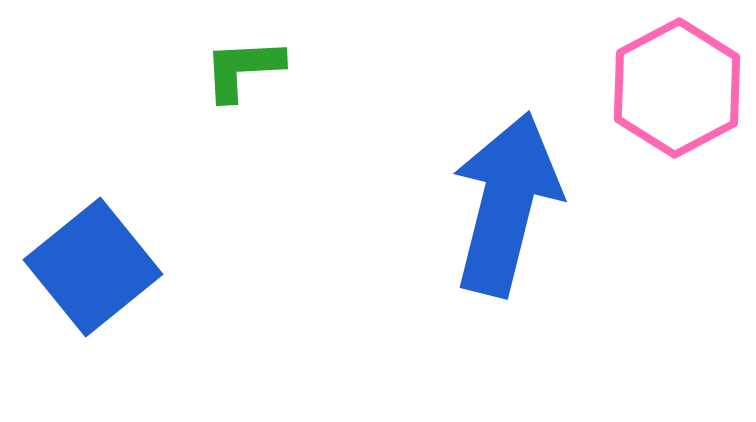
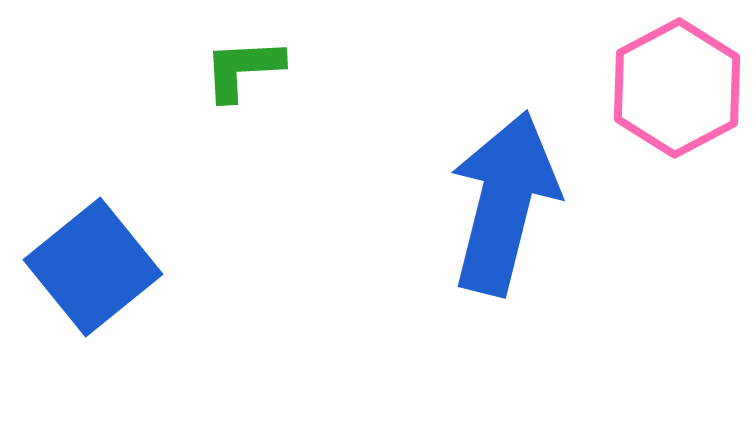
blue arrow: moved 2 px left, 1 px up
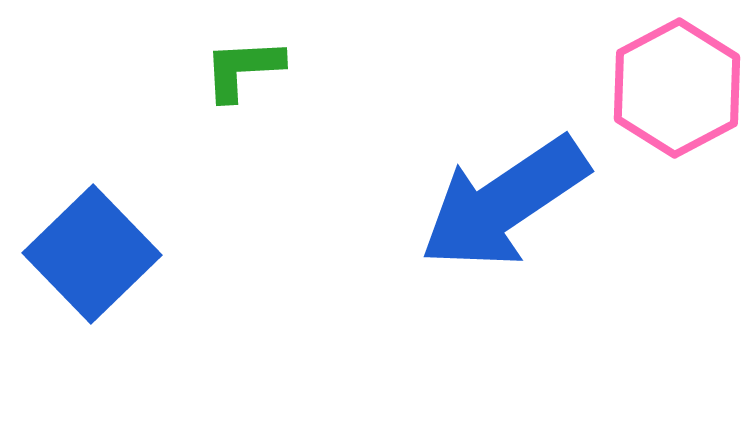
blue arrow: rotated 138 degrees counterclockwise
blue square: moved 1 px left, 13 px up; rotated 5 degrees counterclockwise
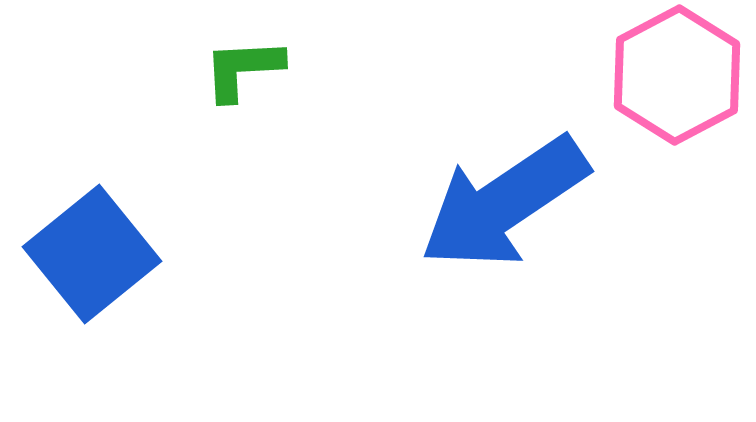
pink hexagon: moved 13 px up
blue square: rotated 5 degrees clockwise
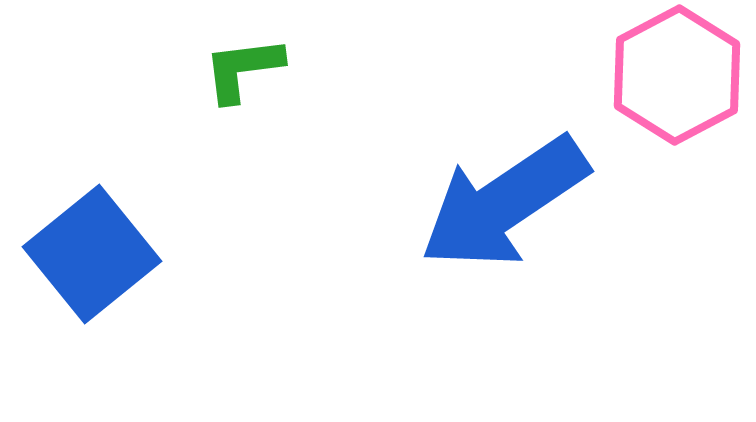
green L-shape: rotated 4 degrees counterclockwise
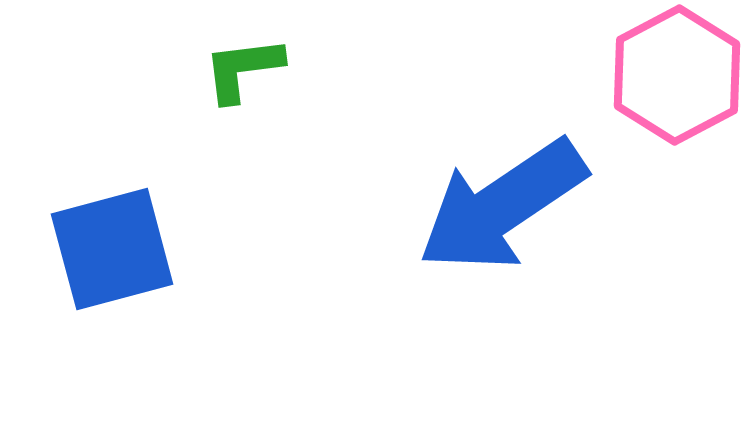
blue arrow: moved 2 px left, 3 px down
blue square: moved 20 px right, 5 px up; rotated 24 degrees clockwise
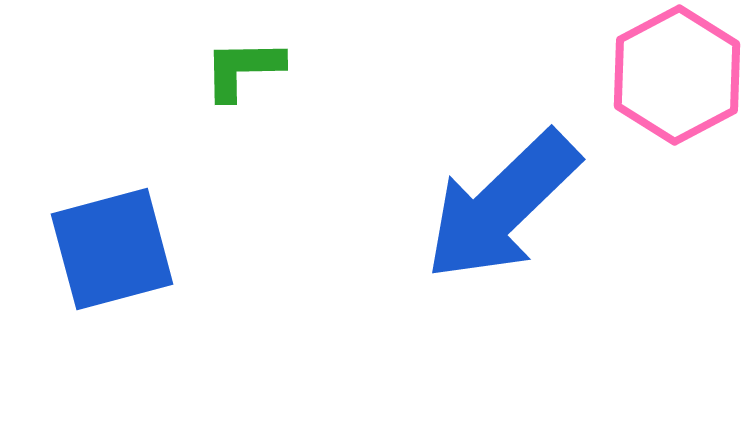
green L-shape: rotated 6 degrees clockwise
blue arrow: rotated 10 degrees counterclockwise
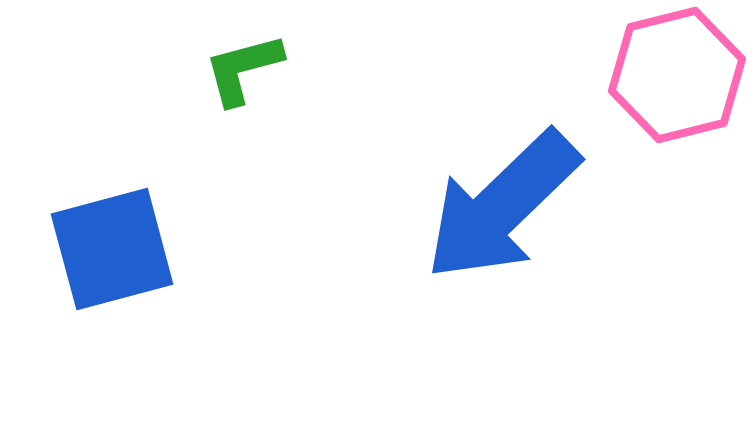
green L-shape: rotated 14 degrees counterclockwise
pink hexagon: rotated 14 degrees clockwise
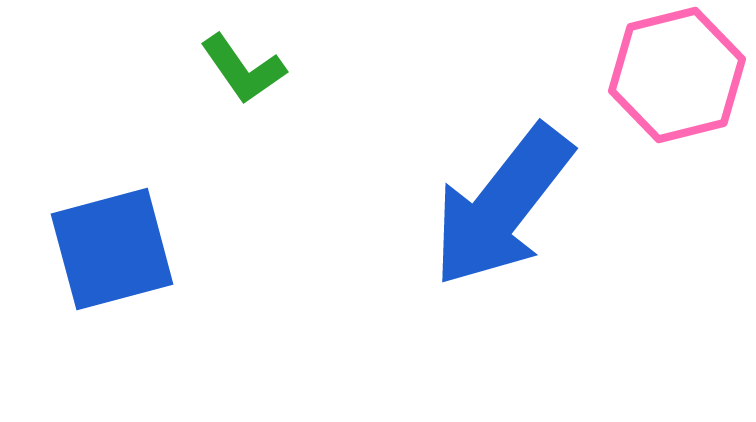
green L-shape: rotated 110 degrees counterclockwise
blue arrow: rotated 8 degrees counterclockwise
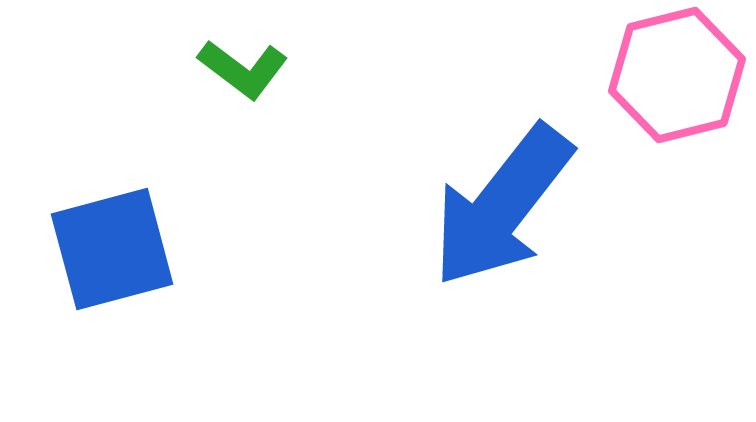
green L-shape: rotated 18 degrees counterclockwise
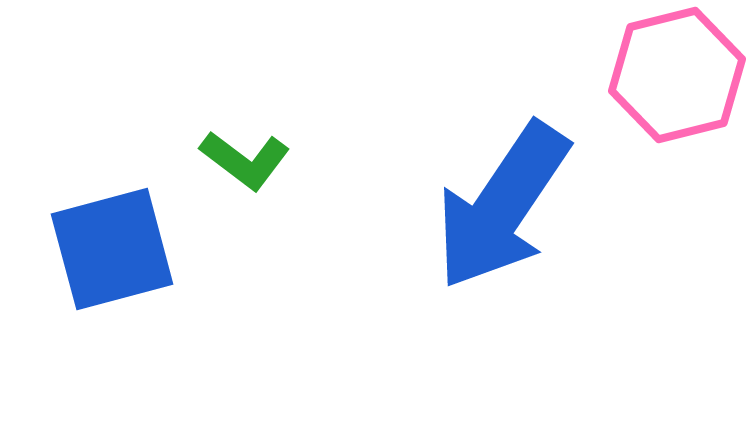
green L-shape: moved 2 px right, 91 px down
blue arrow: rotated 4 degrees counterclockwise
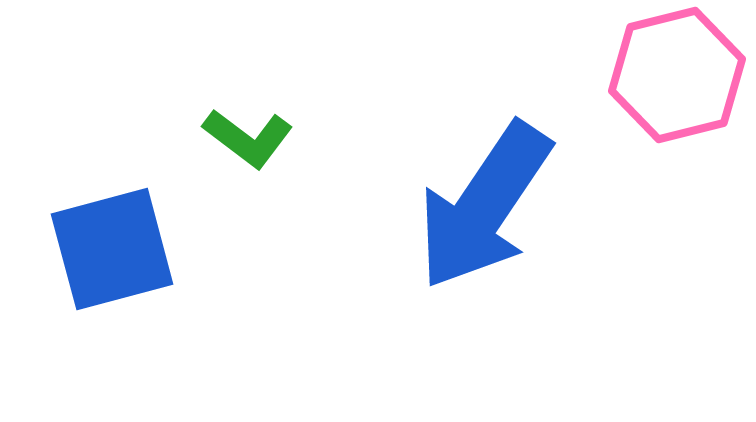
green L-shape: moved 3 px right, 22 px up
blue arrow: moved 18 px left
